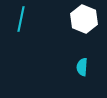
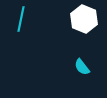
cyan semicircle: rotated 42 degrees counterclockwise
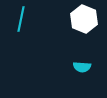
cyan semicircle: rotated 48 degrees counterclockwise
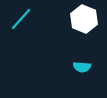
cyan line: rotated 30 degrees clockwise
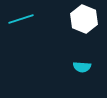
cyan line: rotated 30 degrees clockwise
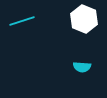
cyan line: moved 1 px right, 2 px down
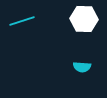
white hexagon: rotated 20 degrees counterclockwise
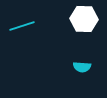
cyan line: moved 5 px down
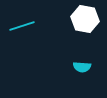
white hexagon: moved 1 px right; rotated 8 degrees clockwise
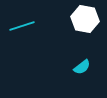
cyan semicircle: rotated 42 degrees counterclockwise
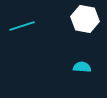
cyan semicircle: rotated 138 degrees counterclockwise
